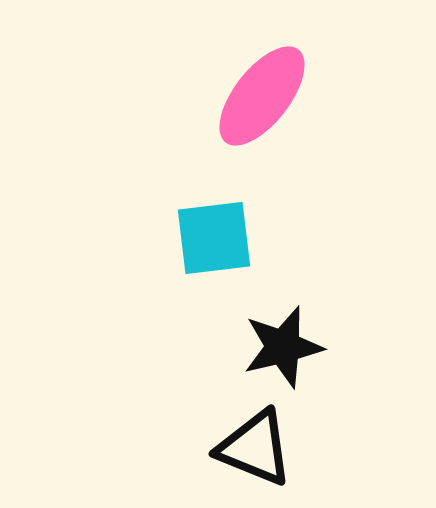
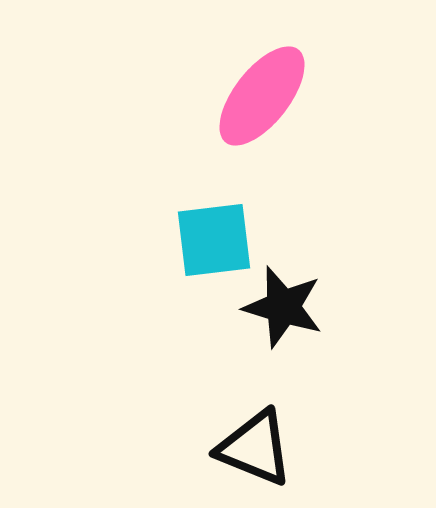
cyan square: moved 2 px down
black star: moved 40 px up; rotated 30 degrees clockwise
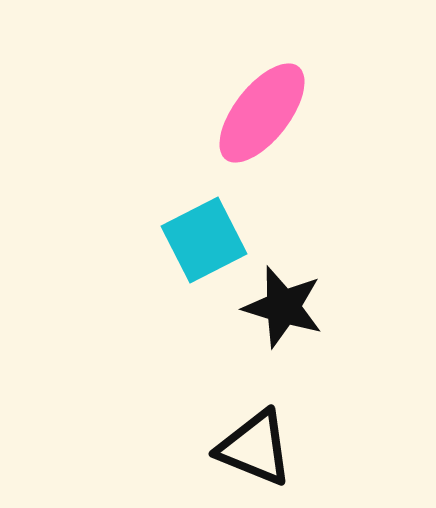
pink ellipse: moved 17 px down
cyan square: moved 10 px left; rotated 20 degrees counterclockwise
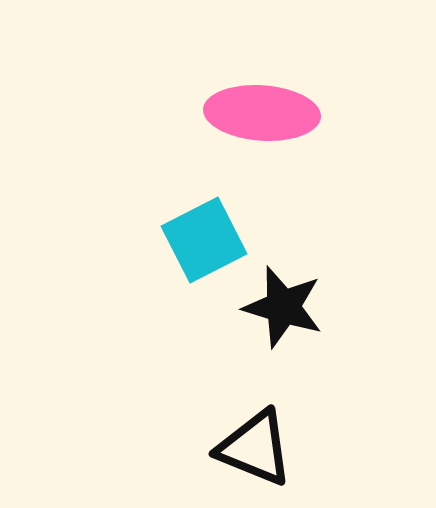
pink ellipse: rotated 56 degrees clockwise
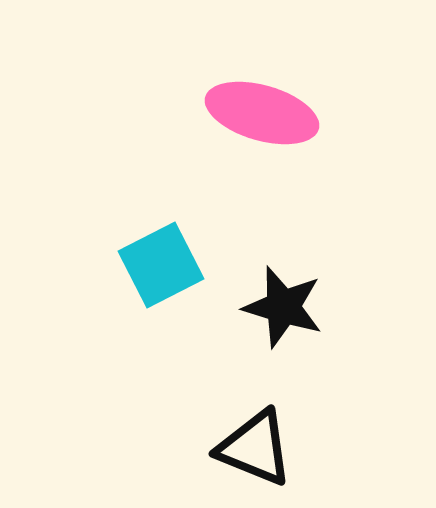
pink ellipse: rotated 12 degrees clockwise
cyan square: moved 43 px left, 25 px down
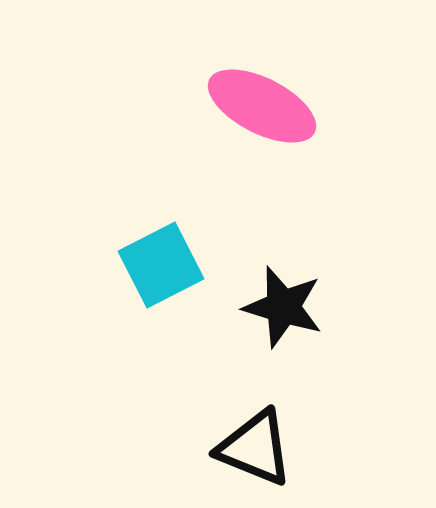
pink ellipse: moved 7 px up; rotated 11 degrees clockwise
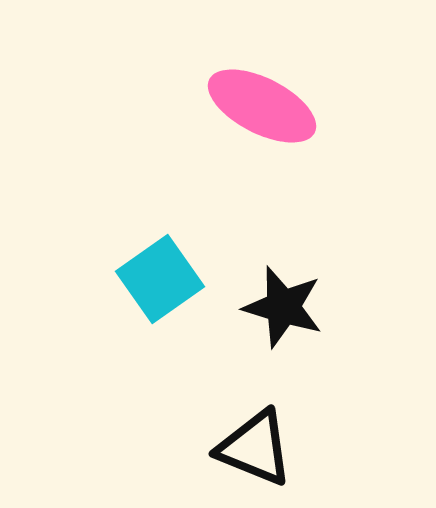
cyan square: moved 1 px left, 14 px down; rotated 8 degrees counterclockwise
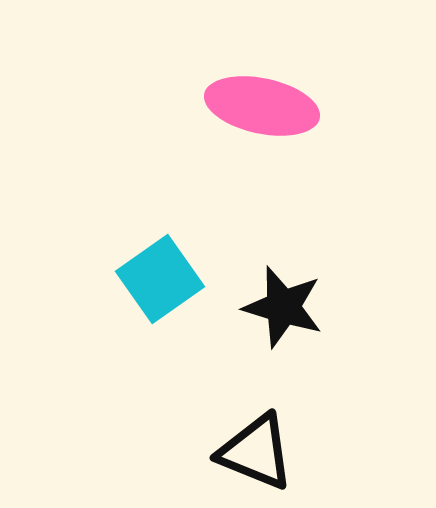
pink ellipse: rotated 15 degrees counterclockwise
black triangle: moved 1 px right, 4 px down
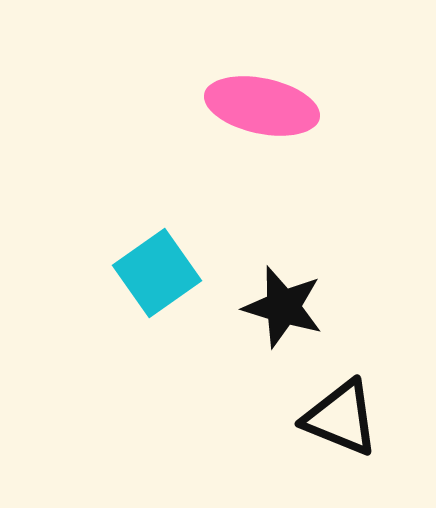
cyan square: moved 3 px left, 6 px up
black triangle: moved 85 px right, 34 px up
